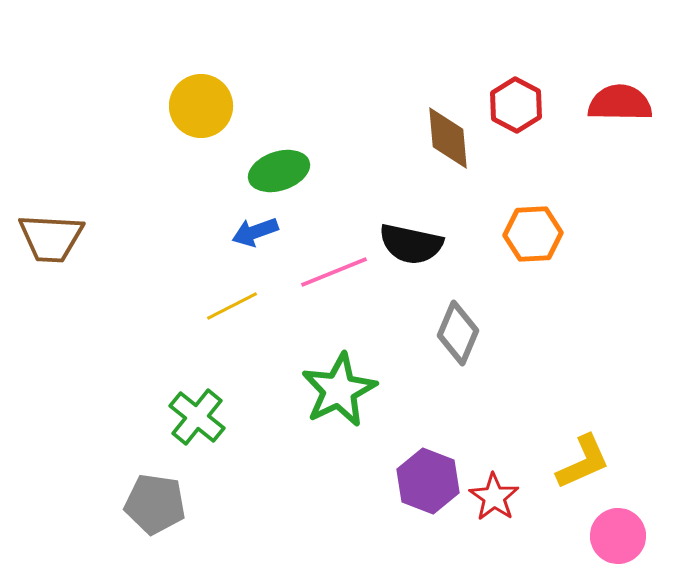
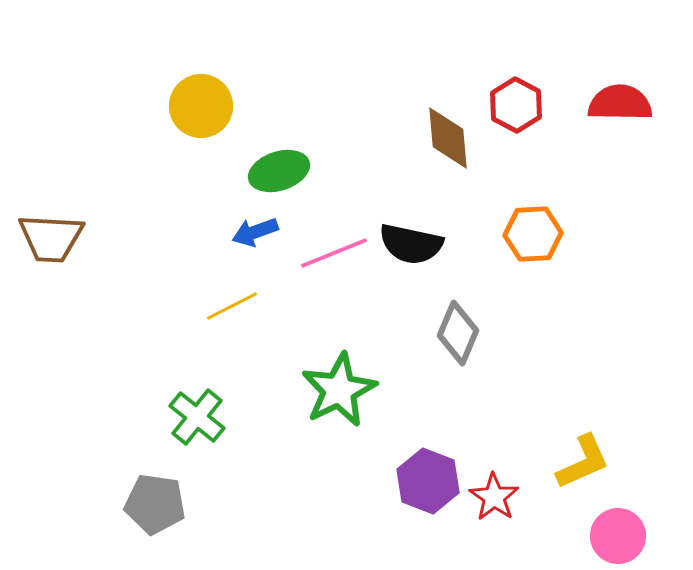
pink line: moved 19 px up
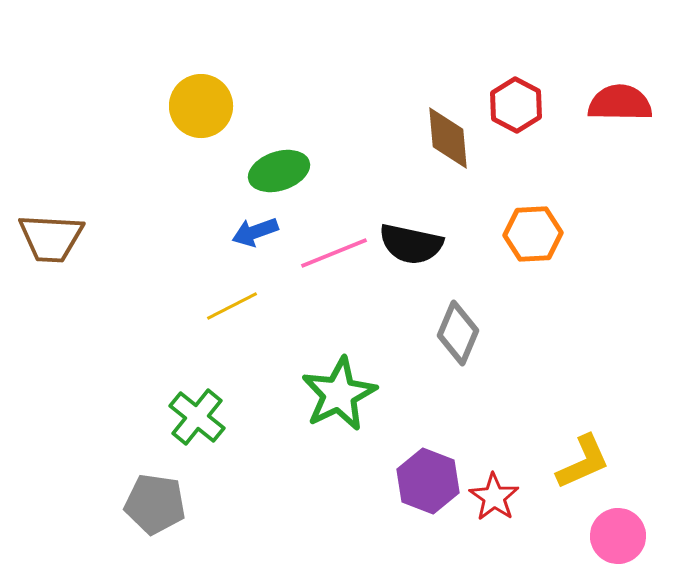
green star: moved 4 px down
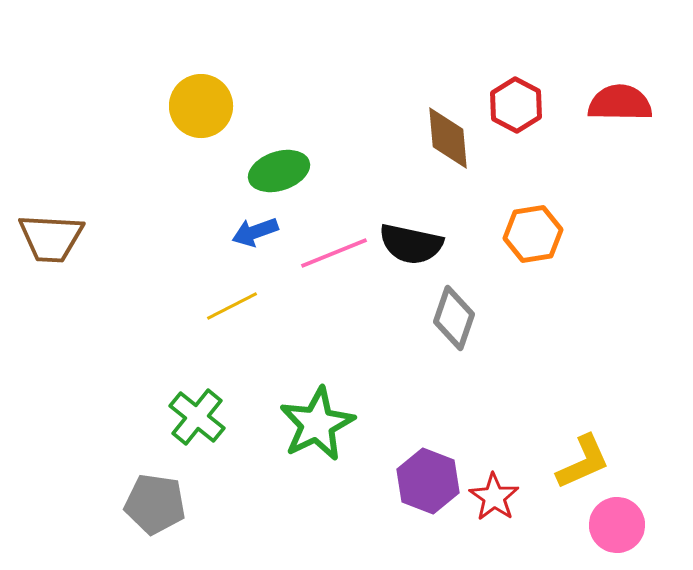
orange hexagon: rotated 6 degrees counterclockwise
gray diamond: moved 4 px left, 15 px up; rotated 4 degrees counterclockwise
green star: moved 22 px left, 30 px down
pink circle: moved 1 px left, 11 px up
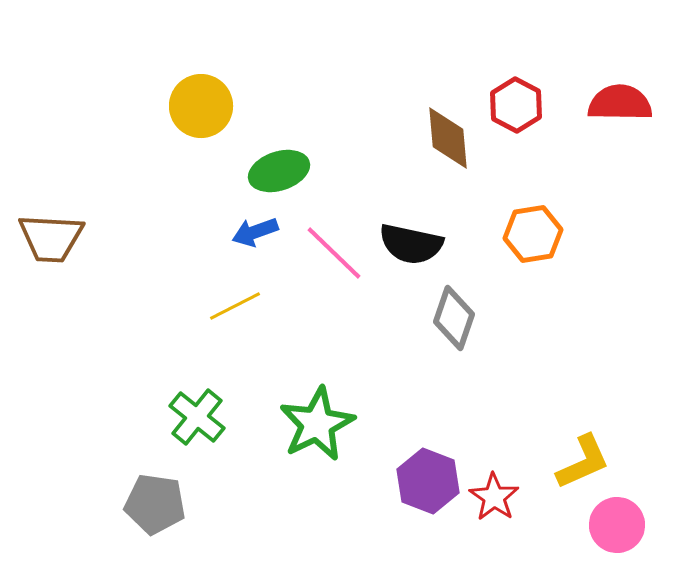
pink line: rotated 66 degrees clockwise
yellow line: moved 3 px right
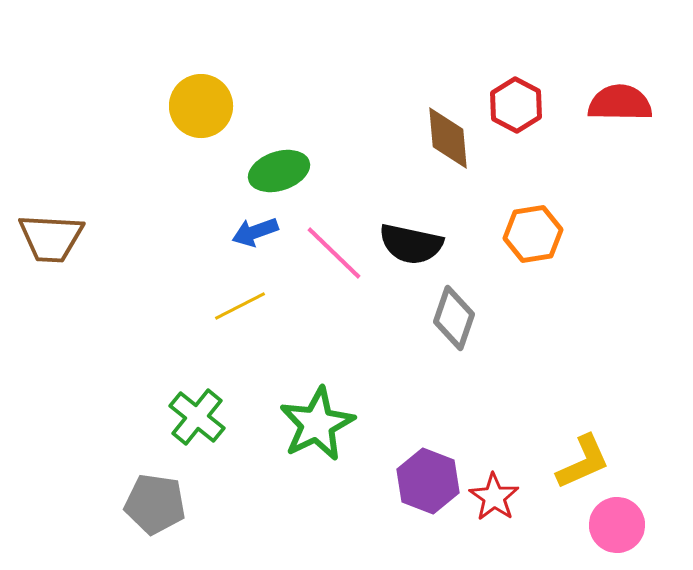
yellow line: moved 5 px right
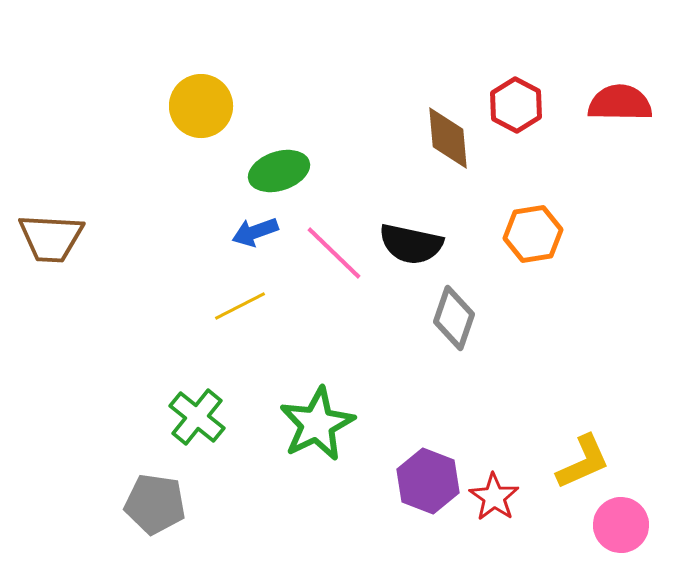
pink circle: moved 4 px right
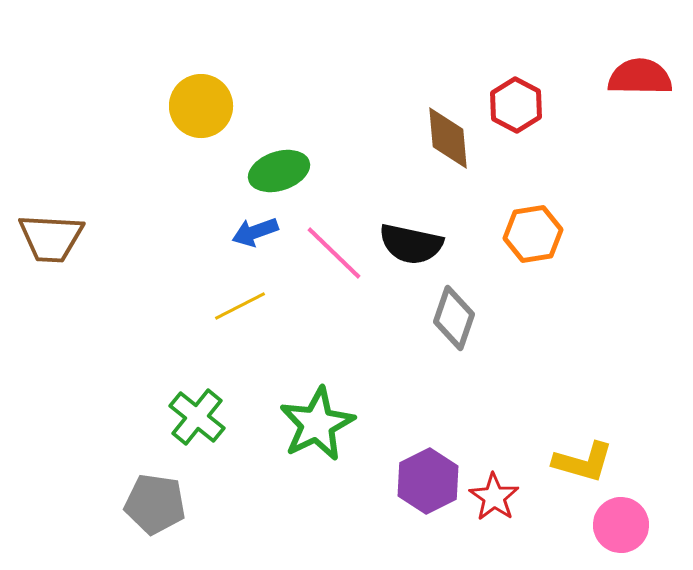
red semicircle: moved 20 px right, 26 px up
yellow L-shape: rotated 40 degrees clockwise
purple hexagon: rotated 12 degrees clockwise
